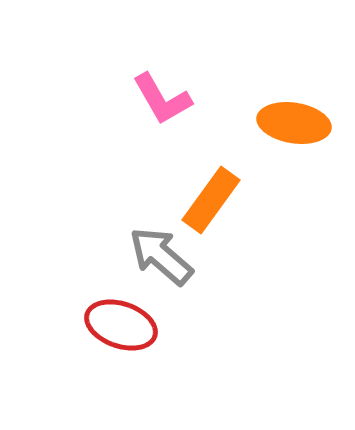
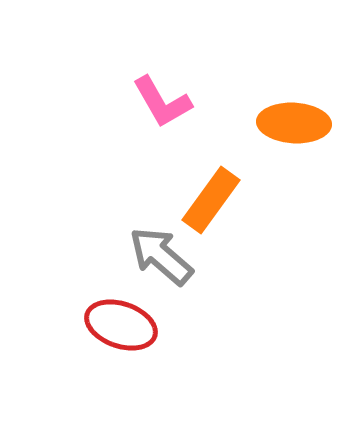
pink L-shape: moved 3 px down
orange ellipse: rotated 6 degrees counterclockwise
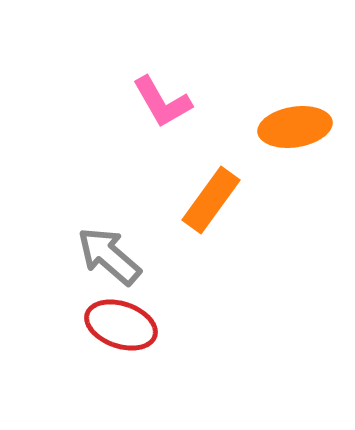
orange ellipse: moved 1 px right, 4 px down; rotated 12 degrees counterclockwise
gray arrow: moved 52 px left
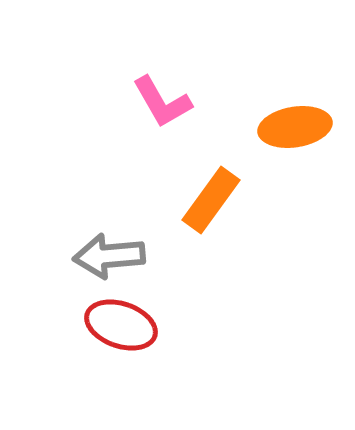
gray arrow: rotated 46 degrees counterclockwise
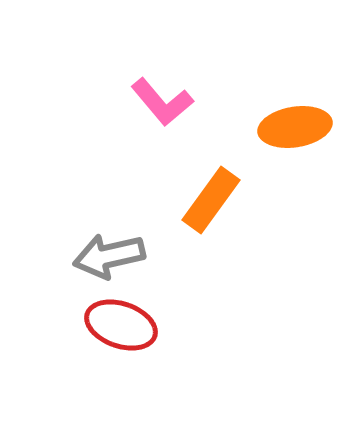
pink L-shape: rotated 10 degrees counterclockwise
gray arrow: rotated 8 degrees counterclockwise
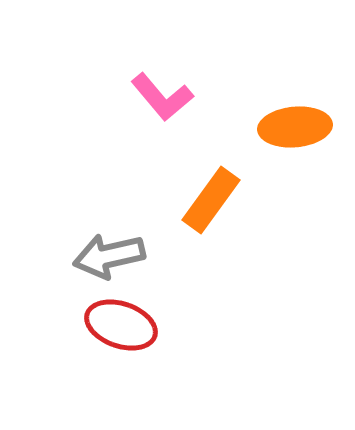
pink L-shape: moved 5 px up
orange ellipse: rotated 4 degrees clockwise
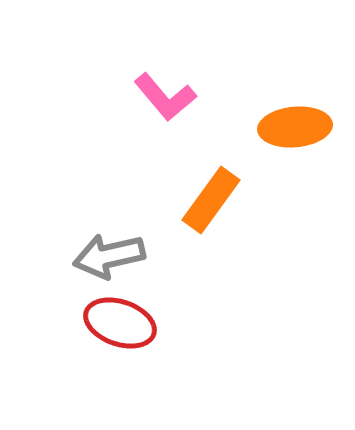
pink L-shape: moved 3 px right
red ellipse: moved 1 px left, 2 px up
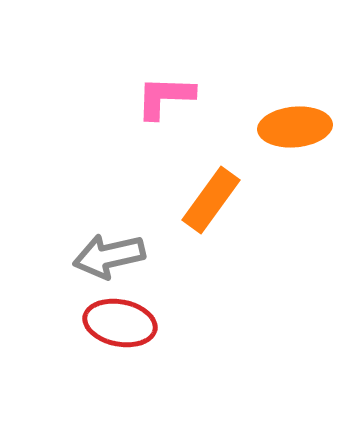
pink L-shape: rotated 132 degrees clockwise
red ellipse: rotated 8 degrees counterclockwise
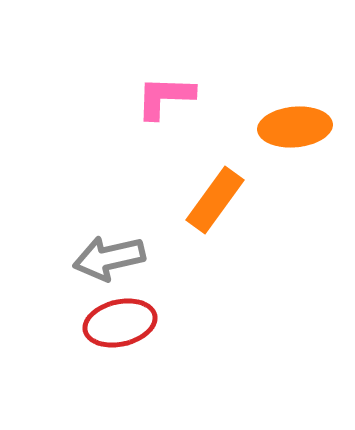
orange rectangle: moved 4 px right
gray arrow: moved 2 px down
red ellipse: rotated 24 degrees counterclockwise
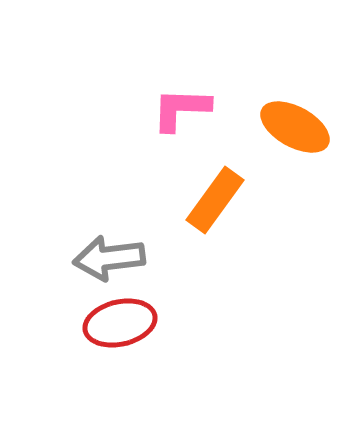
pink L-shape: moved 16 px right, 12 px down
orange ellipse: rotated 34 degrees clockwise
gray arrow: rotated 6 degrees clockwise
